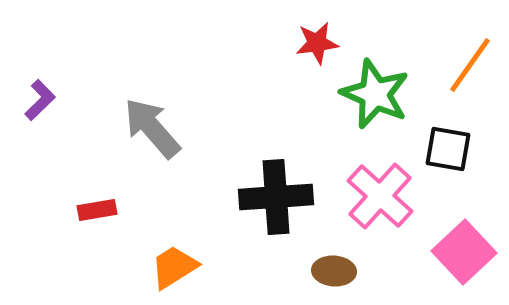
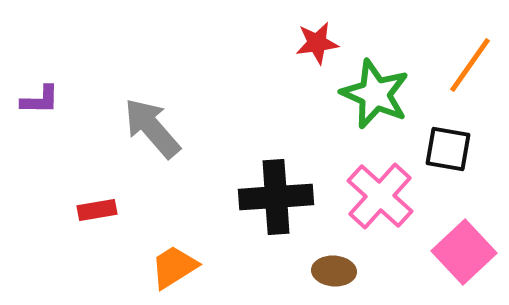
purple L-shape: rotated 45 degrees clockwise
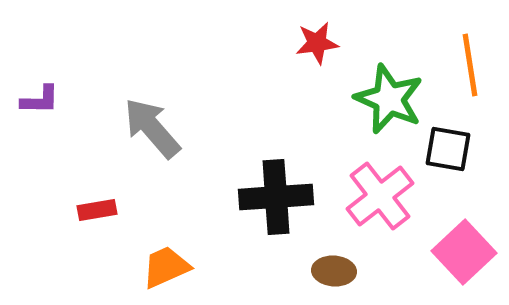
orange line: rotated 44 degrees counterclockwise
green star: moved 14 px right, 5 px down
pink cross: rotated 10 degrees clockwise
orange trapezoid: moved 8 px left; rotated 8 degrees clockwise
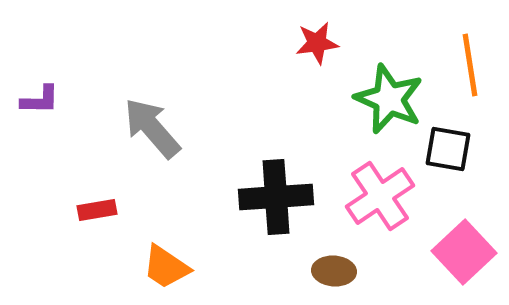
pink cross: rotated 4 degrees clockwise
orange trapezoid: rotated 122 degrees counterclockwise
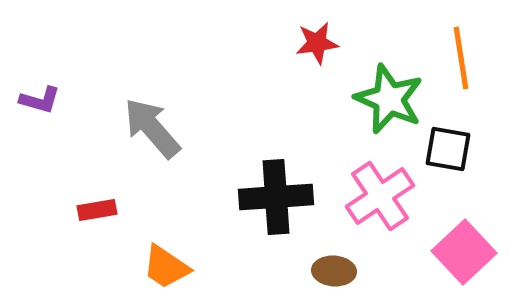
orange line: moved 9 px left, 7 px up
purple L-shape: rotated 15 degrees clockwise
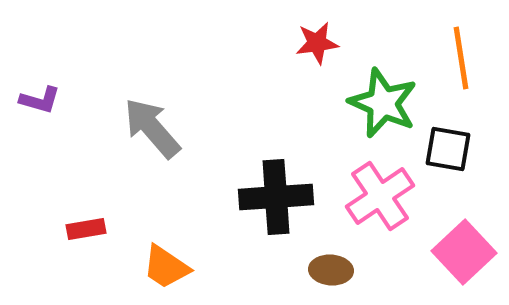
green star: moved 6 px left, 4 px down
red rectangle: moved 11 px left, 19 px down
brown ellipse: moved 3 px left, 1 px up
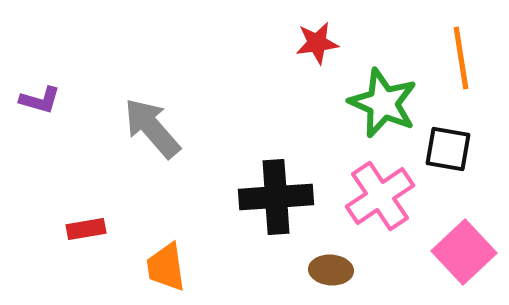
orange trapezoid: rotated 48 degrees clockwise
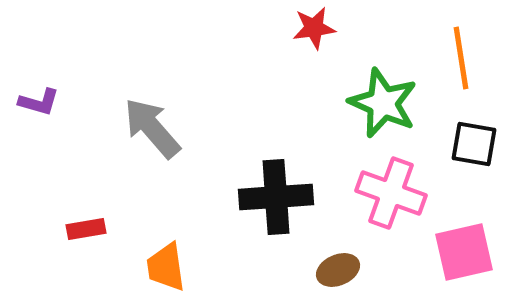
red star: moved 3 px left, 15 px up
purple L-shape: moved 1 px left, 2 px down
black square: moved 26 px right, 5 px up
pink cross: moved 11 px right, 3 px up; rotated 36 degrees counterclockwise
pink square: rotated 30 degrees clockwise
brown ellipse: moved 7 px right; rotated 27 degrees counterclockwise
